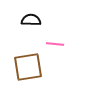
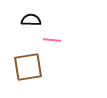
pink line: moved 3 px left, 4 px up
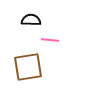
pink line: moved 2 px left
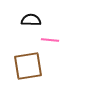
brown square: moved 1 px up
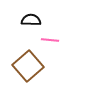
brown square: rotated 32 degrees counterclockwise
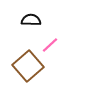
pink line: moved 5 px down; rotated 48 degrees counterclockwise
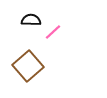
pink line: moved 3 px right, 13 px up
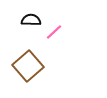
pink line: moved 1 px right
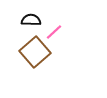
brown square: moved 7 px right, 14 px up
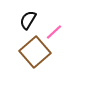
black semicircle: moved 3 px left; rotated 60 degrees counterclockwise
